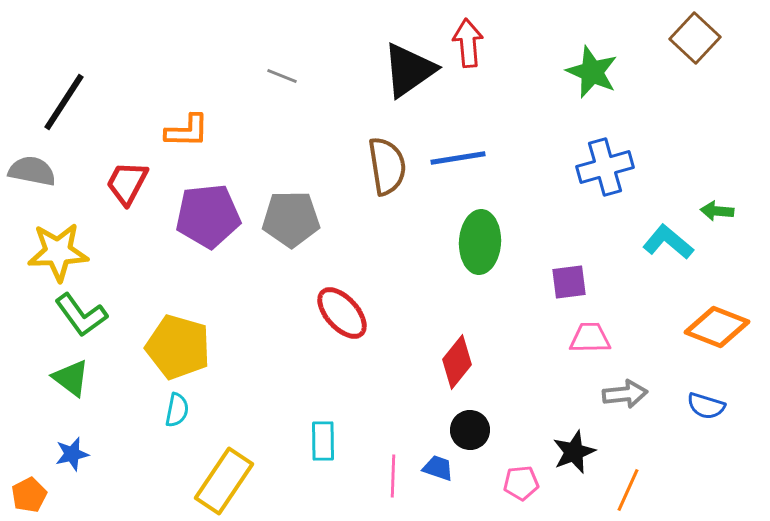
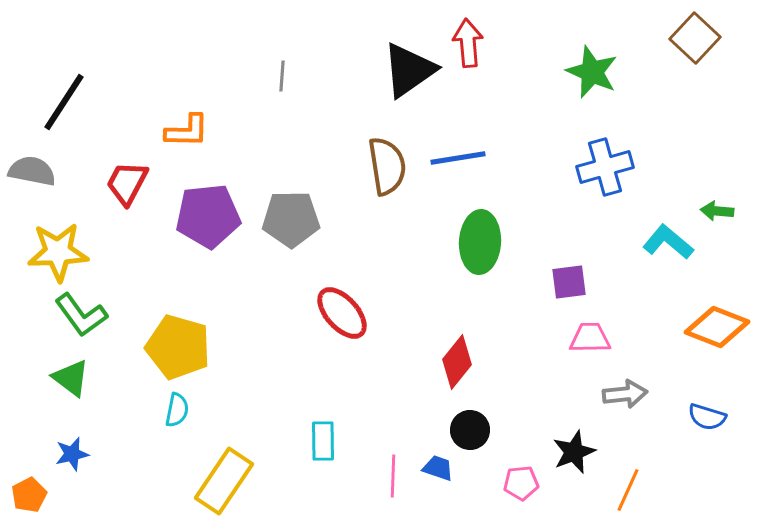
gray line: rotated 72 degrees clockwise
blue semicircle: moved 1 px right, 11 px down
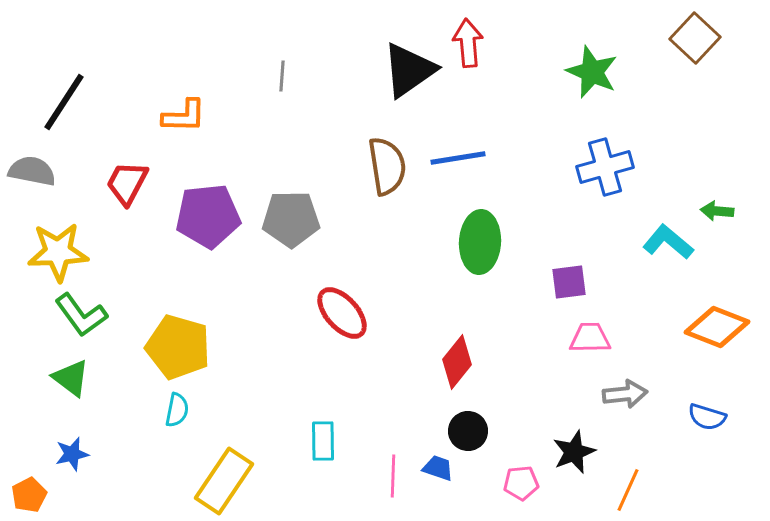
orange L-shape: moved 3 px left, 15 px up
black circle: moved 2 px left, 1 px down
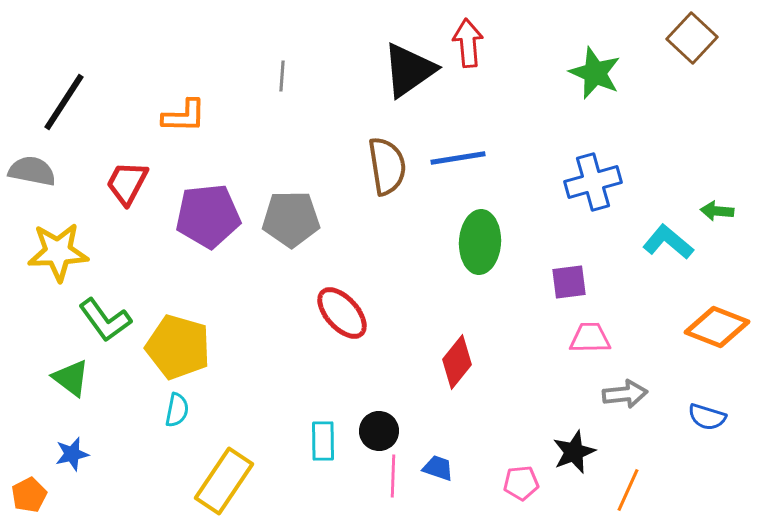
brown square: moved 3 px left
green star: moved 3 px right, 1 px down
blue cross: moved 12 px left, 15 px down
green L-shape: moved 24 px right, 5 px down
black circle: moved 89 px left
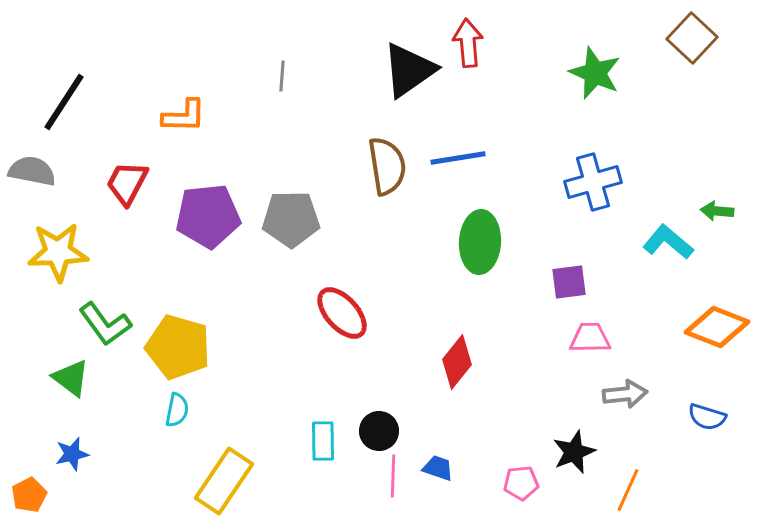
green L-shape: moved 4 px down
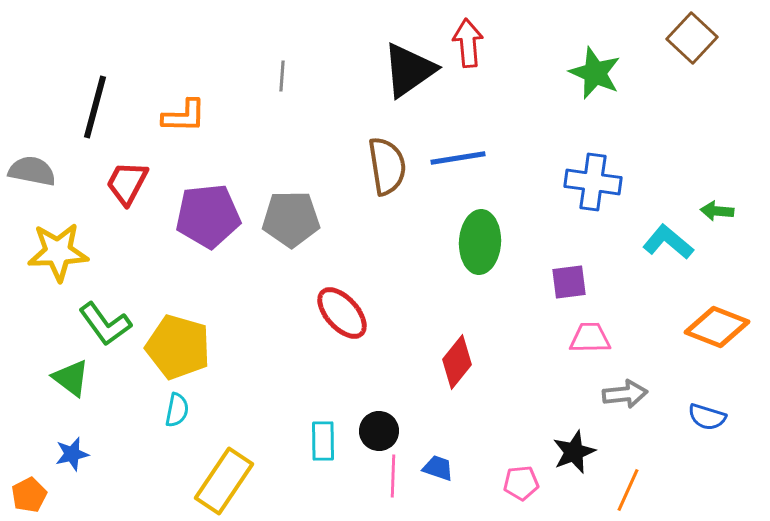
black line: moved 31 px right, 5 px down; rotated 18 degrees counterclockwise
blue cross: rotated 24 degrees clockwise
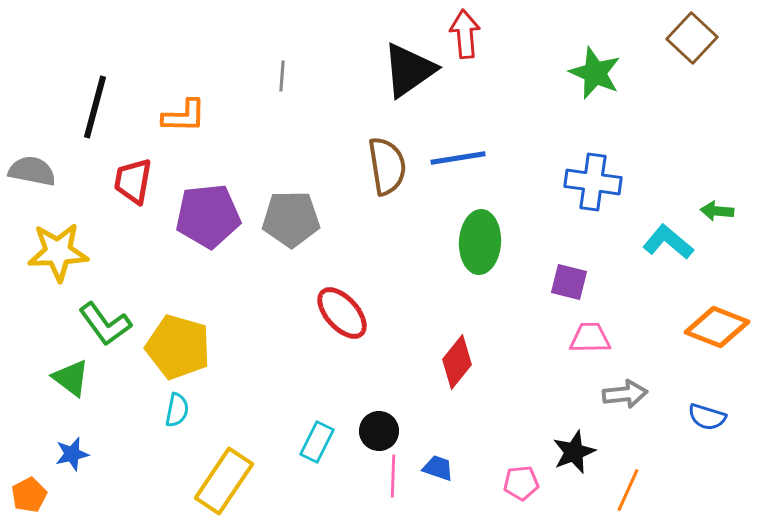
red arrow: moved 3 px left, 9 px up
red trapezoid: moved 6 px right, 2 px up; rotated 18 degrees counterclockwise
purple square: rotated 21 degrees clockwise
cyan rectangle: moved 6 px left, 1 px down; rotated 27 degrees clockwise
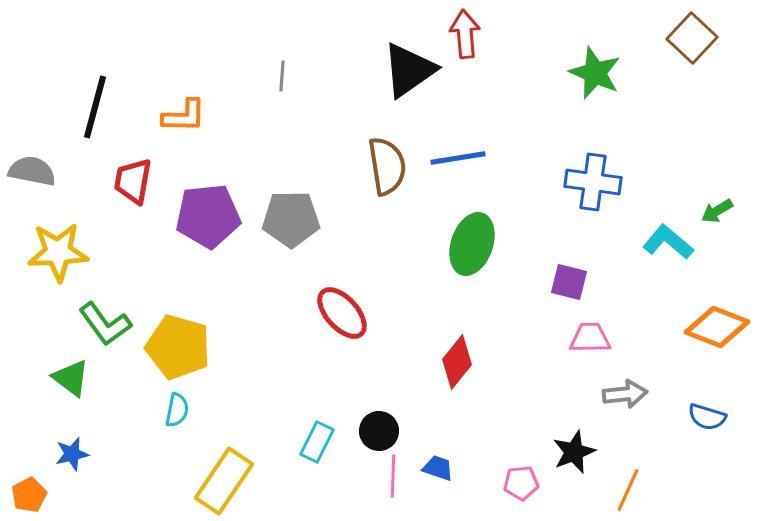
green arrow: rotated 36 degrees counterclockwise
green ellipse: moved 8 px left, 2 px down; rotated 16 degrees clockwise
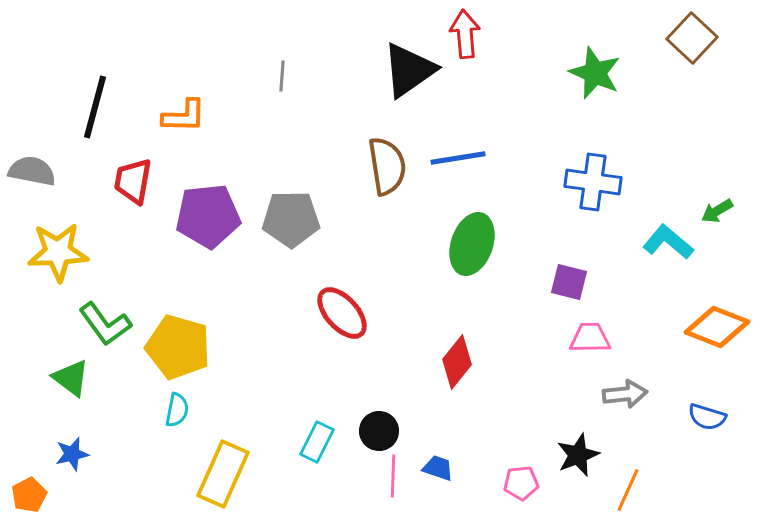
black star: moved 4 px right, 3 px down
yellow rectangle: moved 1 px left, 7 px up; rotated 10 degrees counterclockwise
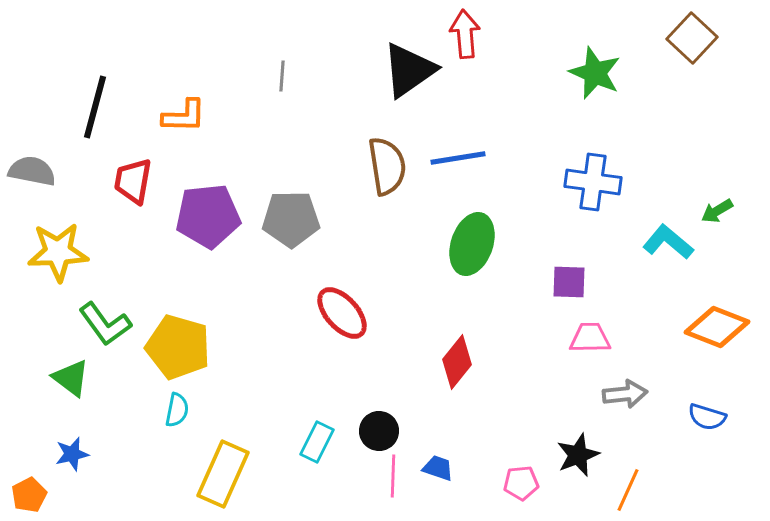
purple square: rotated 12 degrees counterclockwise
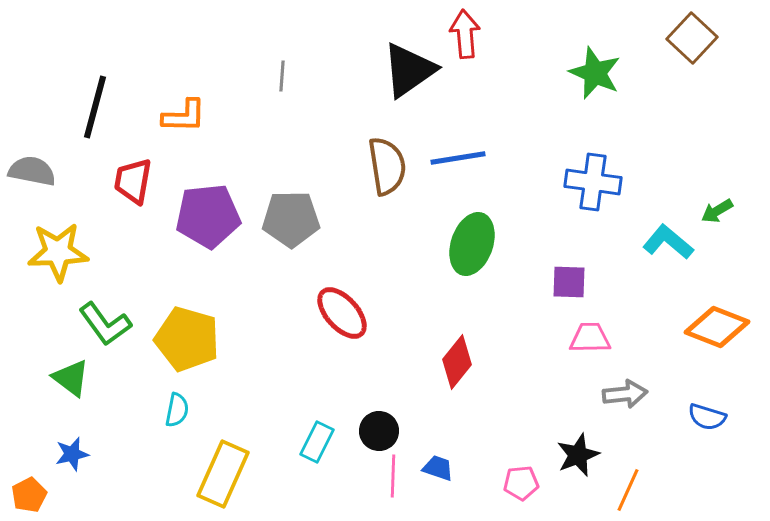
yellow pentagon: moved 9 px right, 8 px up
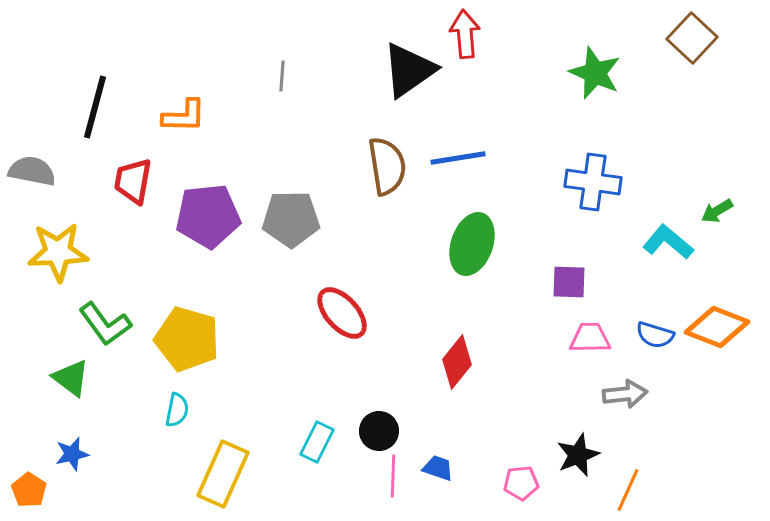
blue semicircle: moved 52 px left, 82 px up
orange pentagon: moved 5 px up; rotated 12 degrees counterclockwise
